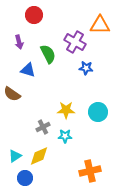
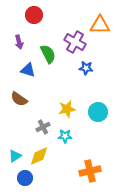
brown semicircle: moved 7 px right, 5 px down
yellow star: moved 1 px right, 1 px up; rotated 12 degrees counterclockwise
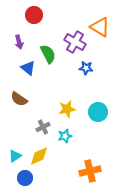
orange triangle: moved 2 px down; rotated 30 degrees clockwise
blue triangle: moved 2 px up; rotated 21 degrees clockwise
cyan star: rotated 16 degrees counterclockwise
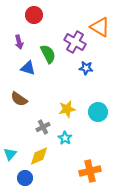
blue triangle: rotated 21 degrees counterclockwise
cyan star: moved 2 px down; rotated 24 degrees counterclockwise
cyan triangle: moved 5 px left, 2 px up; rotated 16 degrees counterclockwise
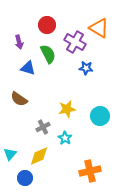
red circle: moved 13 px right, 10 px down
orange triangle: moved 1 px left, 1 px down
cyan circle: moved 2 px right, 4 px down
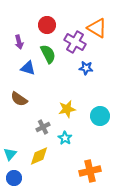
orange triangle: moved 2 px left
blue circle: moved 11 px left
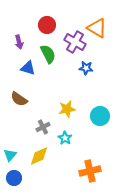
cyan triangle: moved 1 px down
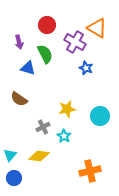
green semicircle: moved 3 px left
blue star: rotated 16 degrees clockwise
cyan star: moved 1 px left, 2 px up
yellow diamond: rotated 30 degrees clockwise
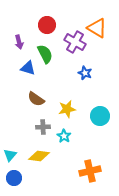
blue star: moved 1 px left, 5 px down
brown semicircle: moved 17 px right
gray cross: rotated 24 degrees clockwise
